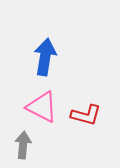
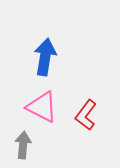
red L-shape: rotated 112 degrees clockwise
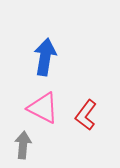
pink triangle: moved 1 px right, 1 px down
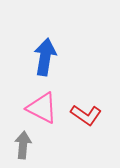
pink triangle: moved 1 px left
red L-shape: rotated 92 degrees counterclockwise
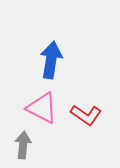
blue arrow: moved 6 px right, 3 px down
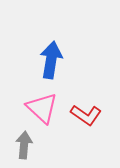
pink triangle: rotated 16 degrees clockwise
gray arrow: moved 1 px right
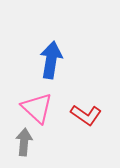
pink triangle: moved 5 px left
gray arrow: moved 3 px up
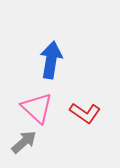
red L-shape: moved 1 px left, 2 px up
gray arrow: rotated 44 degrees clockwise
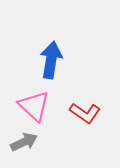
pink triangle: moved 3 px left, 2 px up
gray arrow: rotated 16 degrees clockwise
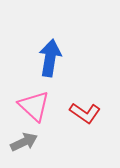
blue arrow: moved 1 px left, 2 px up
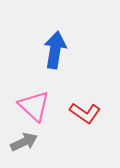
blue arrow: moved 5 px right, 8 px up
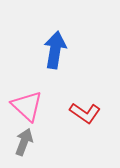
pink triangle: moved 7 px left
gray arrow: rotated 44 degrees counterclockwise
